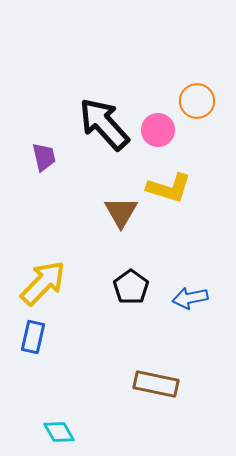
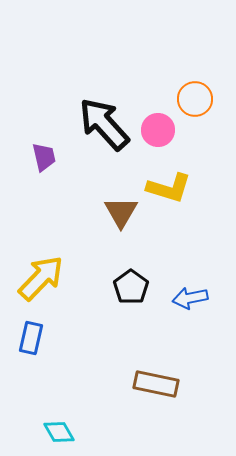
orange circle: moved 2 px left, 2 px up
yellow arrow: moved 2 px left, 5 px up
blue rectangle: moved 2 px left, 1 px down
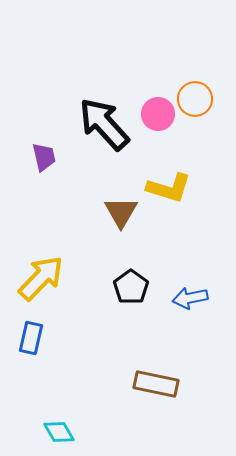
pink circle: moved 16 px up
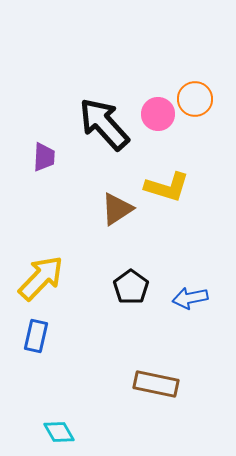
purple trapezoid: rotated 16 degrees clockwise
yellow L-shape: moved 2 px left, 1 px up
brown triangle: moved 4 px left, 3 px up; rotated 27 degrees clockwise
blue rectangle: moved 5 px right, 2 px up
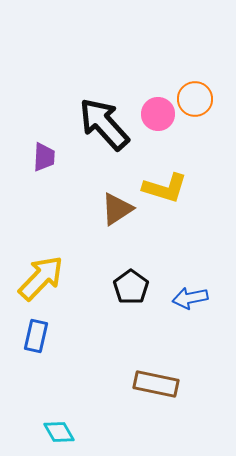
yellow L-shape: moved 2 px left, 1 px down
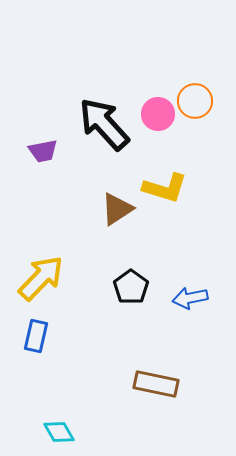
orange circle: moved 2 px down
purple trapezoid: moved 1 px left, 6 px up; rotated 76 degrees clockwise
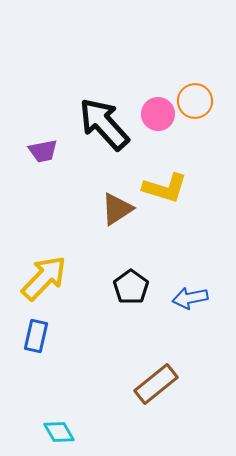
yellow arrow: moved 3 px right
brown rectangle: rotated 51 degrees counterclockwise
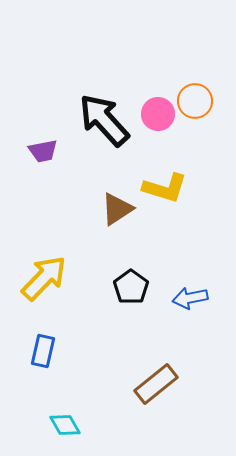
black arrow: moved 4 px up
blue rectangle: moved 7 px right, 15 px down
cyan diamond: moved 6 px right, 7 px up
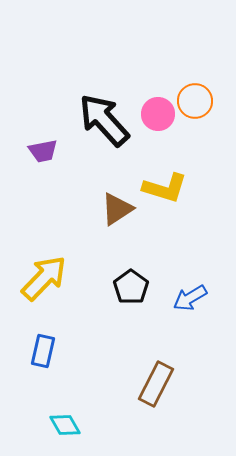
blue arrow: rotated 20 degrees counterclockwise
brown rectangle: rotated 24 degrees counterclockwise
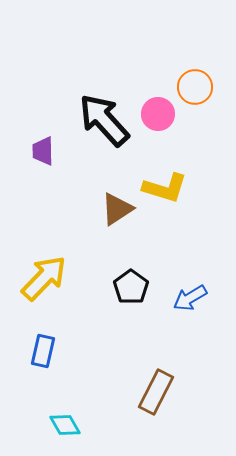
orange circle: moved 14 px up
purple trapezoid: rotated 100 degrees clockwise
brown rectangle: moved 8 px down
